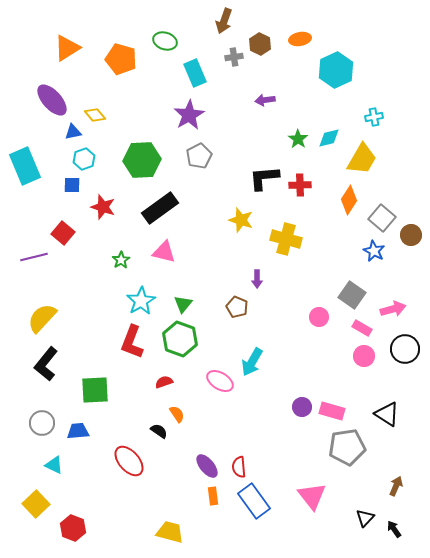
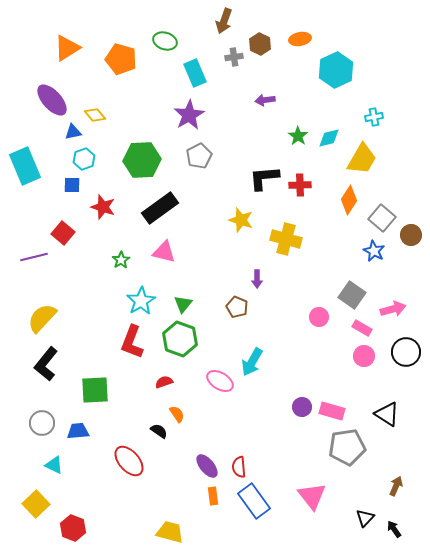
green star at (298, 139): moved 3 px up
black circle at (405, 349): moved 1 px right, 3 px down
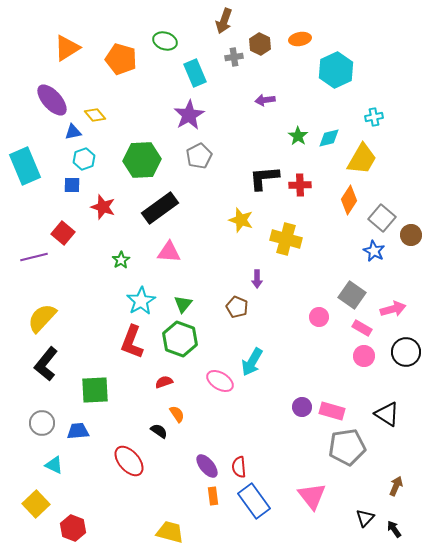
pink triangle at (164, 252): moved 5 px right; rotated 10 degrees counterclockwise
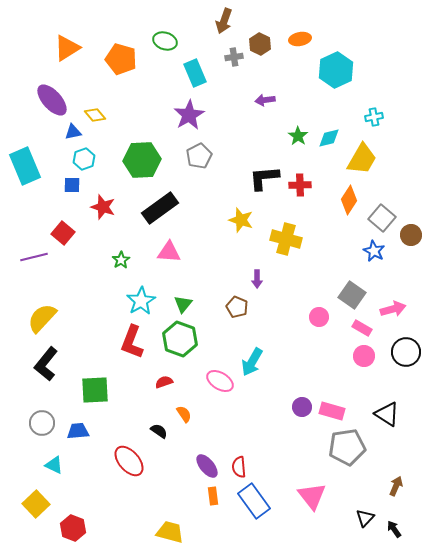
orange semicircle at (177, 414): moved 7 px right
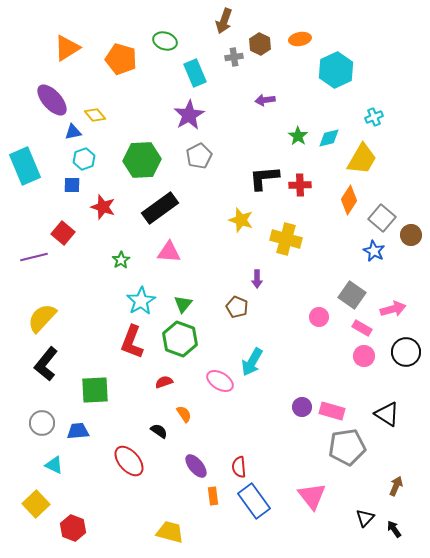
cyan cross at (374, 117): rotated 12 degrees counterclockwise
purple ellipse at (207, 466): moved 11 px left
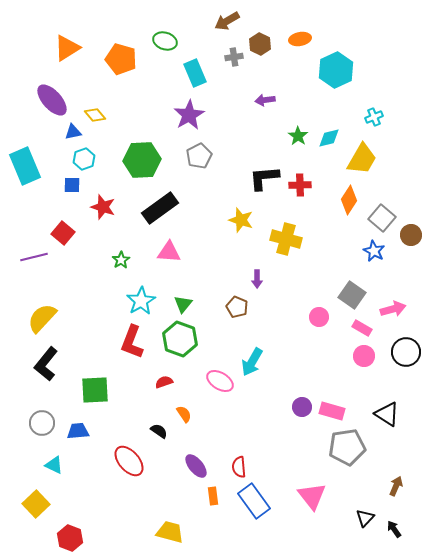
brown arrow at (224, 21): moved 3 px right; rotated 40 degrees clockwise
red hexagon at (73, 528): moved 3 px left, 10 px down
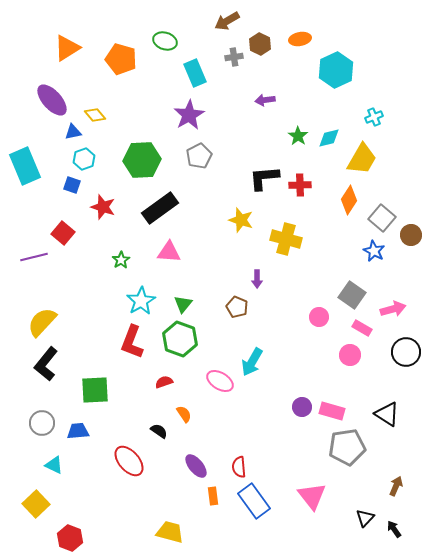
blue square at (72, 185): rotated 18 degrees clockwise
yellow semicircle at (42, 318): moved 4 px down
pink circle at (364, 356): moved 14 px left, 1 px up
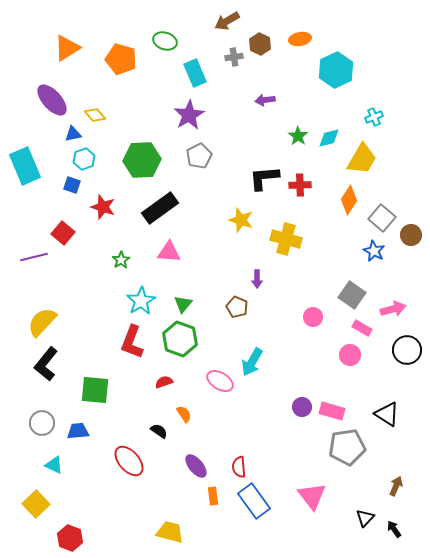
blue triangle at (73, 132): moved 2 px down
pink circle at (319, 317): moved 6 px left
black circle at (406, 352): moved 1 px right, 2 px up
green square at (95, 390): rotated 8 degrees clockwise
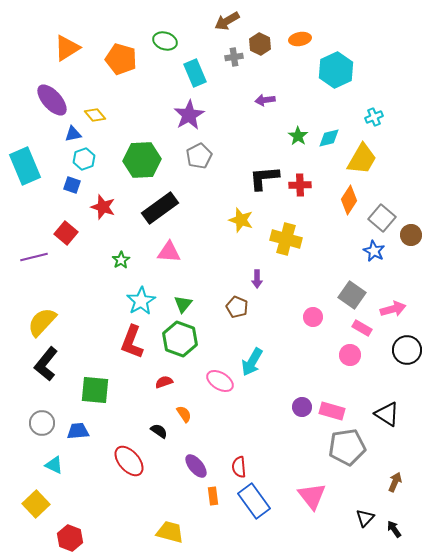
red square at (63, 233): moved 3 px right
brown arrow at (396, 486): moved 1 px left, 4 px up
